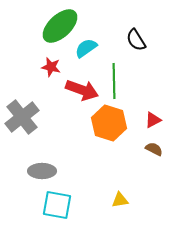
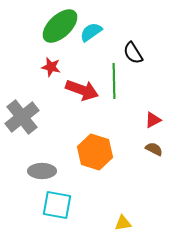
black semicircle: moved 3 px left, 13 px down
cyan semicircle: moved 5 px right, 16 px up
orange hexagon: moved 14 px left, 29 px down
yellow triangle: moved 3 px right, 23 px down
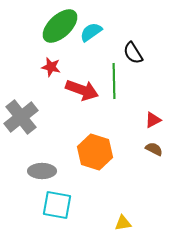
gray cross: moved 1 px left
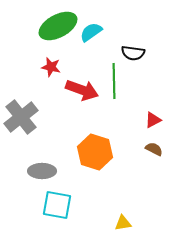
green ellipse: moved 2 px left; rotated 15 degrees clockwise
black semicircle: rotated 50 degrees counterclockwise
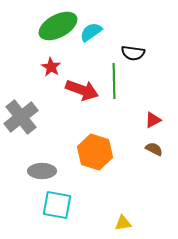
red star: rotated 18 degrees clockwise
